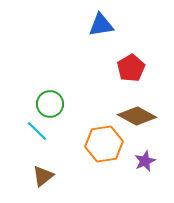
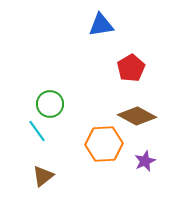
cyan line: rotated 10 degrees clockwise
orange hexagon: rotated 6 degrees clockwise
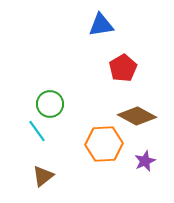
red pentagon: moved 8 px left
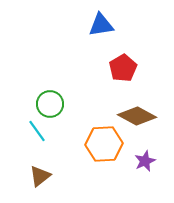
brown triangle: moved 3 px left
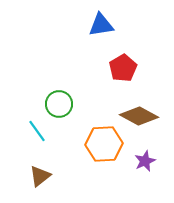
green circle: moved 9 px right
brown diamond: moved 2 px right
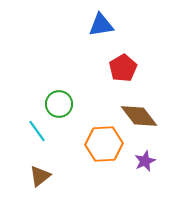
brown diamond: rotated 24 degrees clockwise
